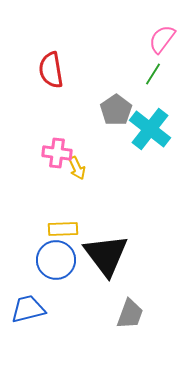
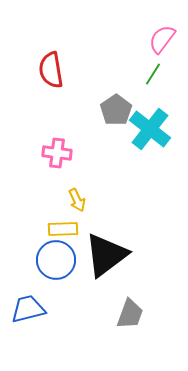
yellow arrow: moved 32 px down
black triangle: rotated 30 degrees clockwise
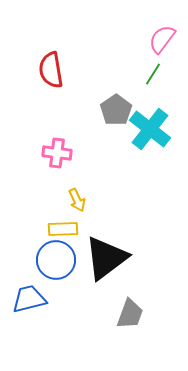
black triangle: moved 3 px down
blue trapezoid: moved 1 px right, 10 px up
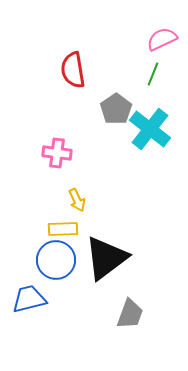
pink semicircle: rotated 28 degrees clockwise
red semicircle: moved 22 px right
green line: rotated 10 degrees counterclockwise
gray pentagon: moved 1 px up
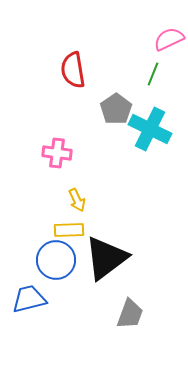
pink semicircle: moved 7 px right
cyan cross: rotated 12 degrees counterclockwise
yellow rectangle: moved 6 px right, 1 px down
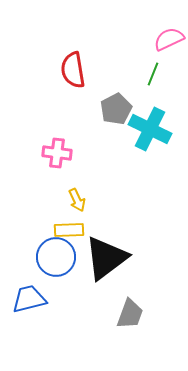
gray pentagon: rotated 8 degrees clockwise
blue circle: moved 3 px up
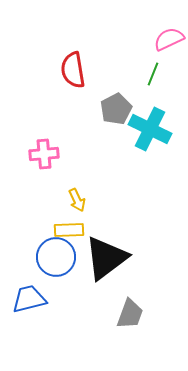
pink cross: moved 13 px left, 1 px down; rotated 12 degrees counterclockwise
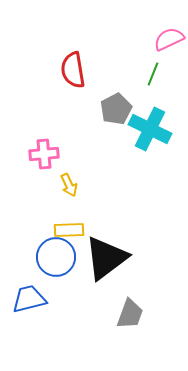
yellow arrow: moved 8 px left, 15 px up
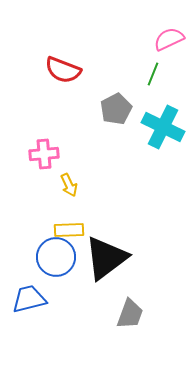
red semicircle: moved 10 px left; rotated 60 degrees counterclockwise
cyan cross: moved 13 px right, 2 px up
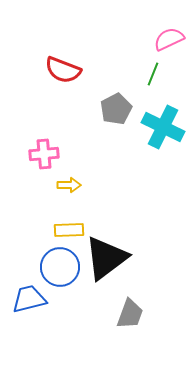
yellow arrow: rotated 65 degrees counterclockwise
blue circle: moved 4 px right, 10 px down
